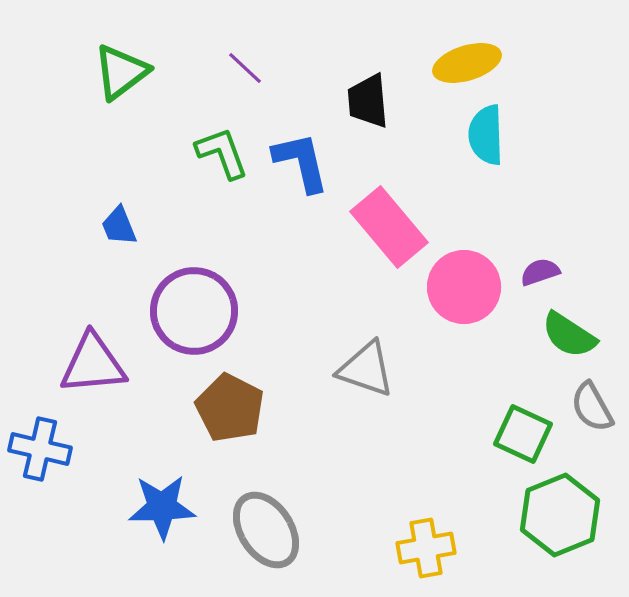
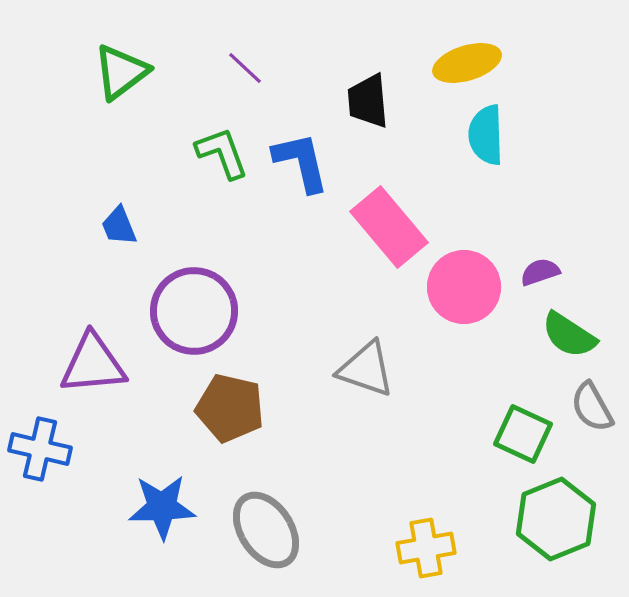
brown pentagon: rotated 14 degrees counterclockwise
green hexagon: moved 4 px left, 4 px down
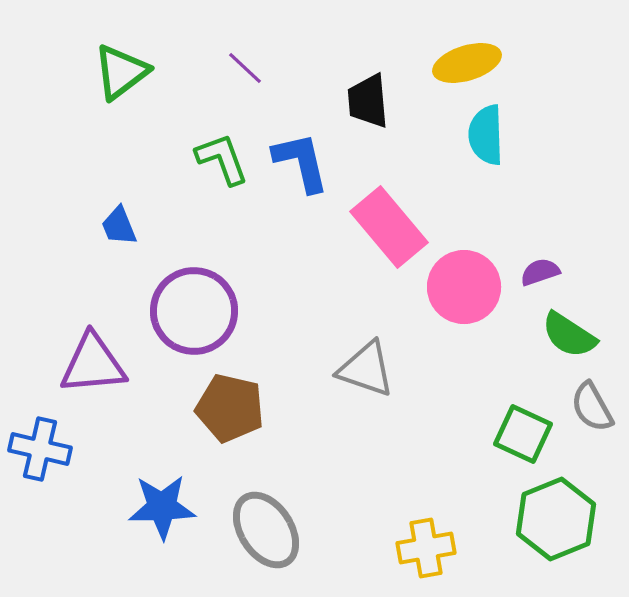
green L-shape: moved 6 px down
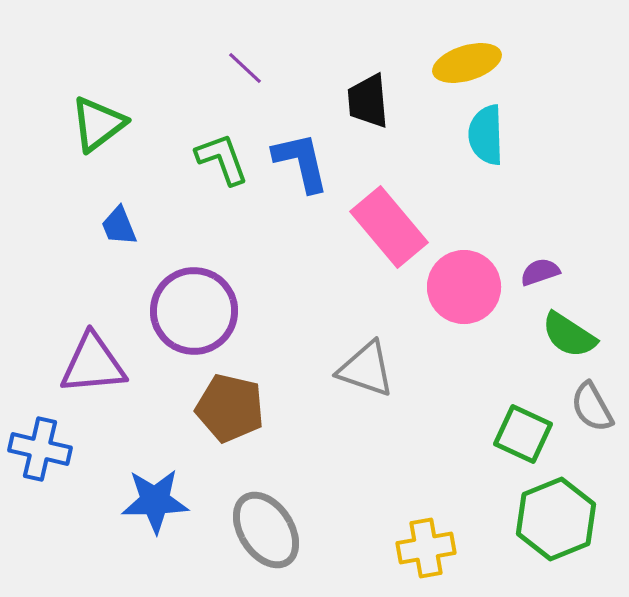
green triangle: moved 23 px left, 52 px down
blue star: moved 7 px left, 6 px up
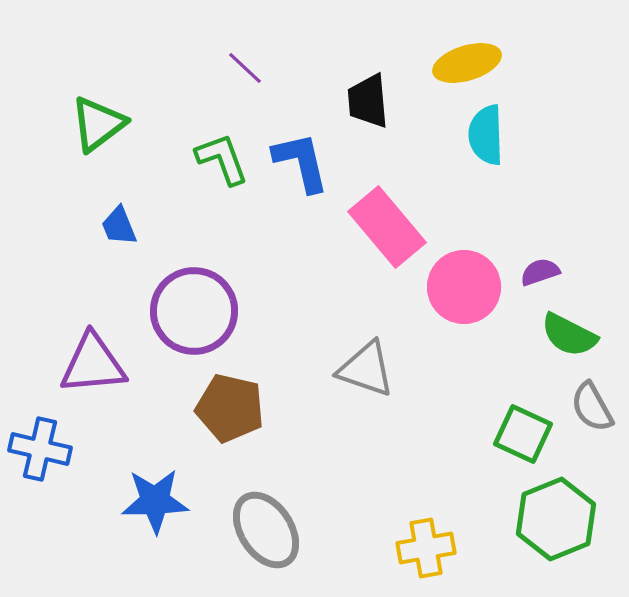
pink rectangle: moved 2 px left
green semicircle: rotated 6 degrees counterclockwise
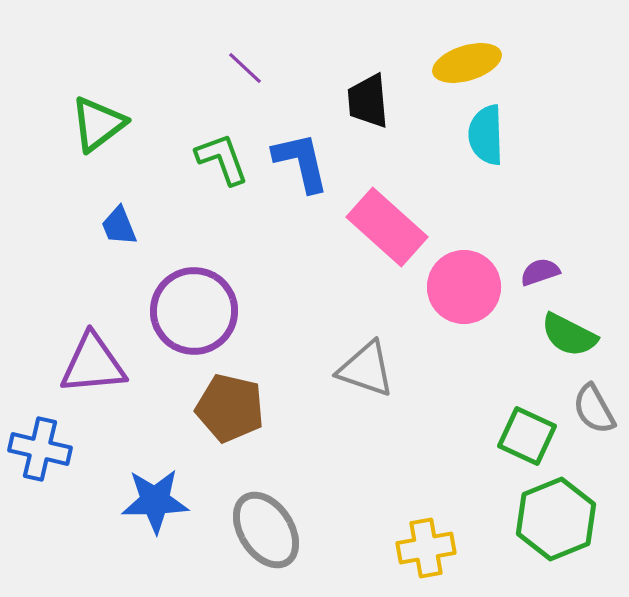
pink rectangle: rotated 8 degrees counterclockwise
gray semicircle: moved 2 px right, 2 px down
green square: moved 4 px right, 2 px down
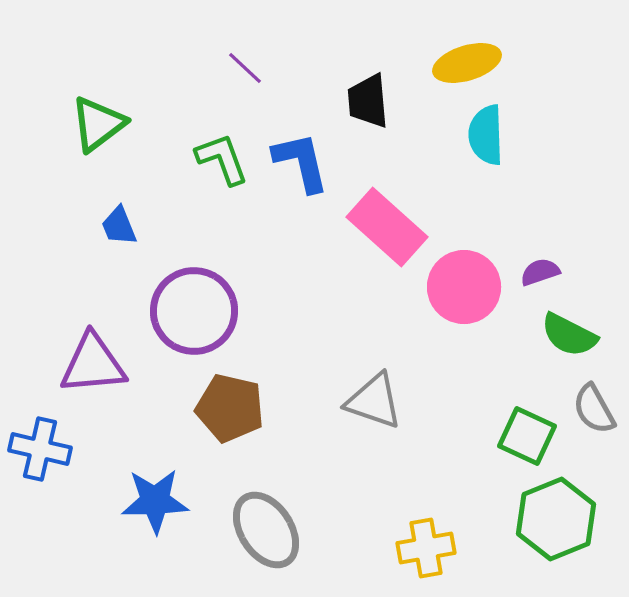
gray triangle: moved 8 px right, 32 px down
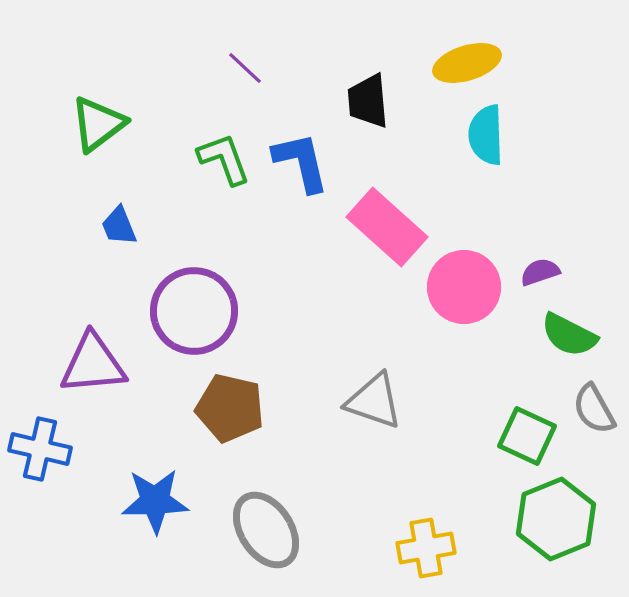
green L-shape: moved 2 px right
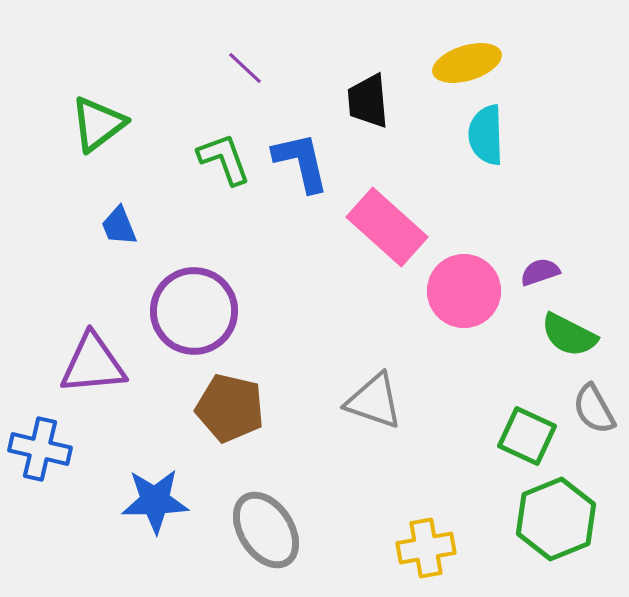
pink circle: moved 4 px down
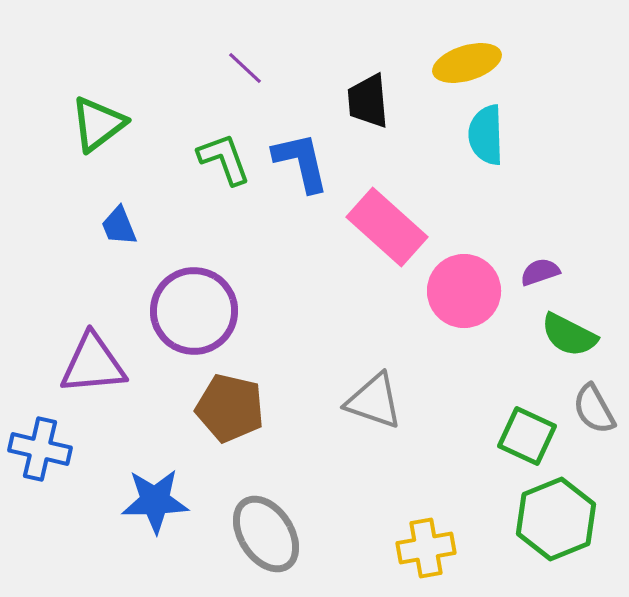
gray ellipse: moved 4 px down
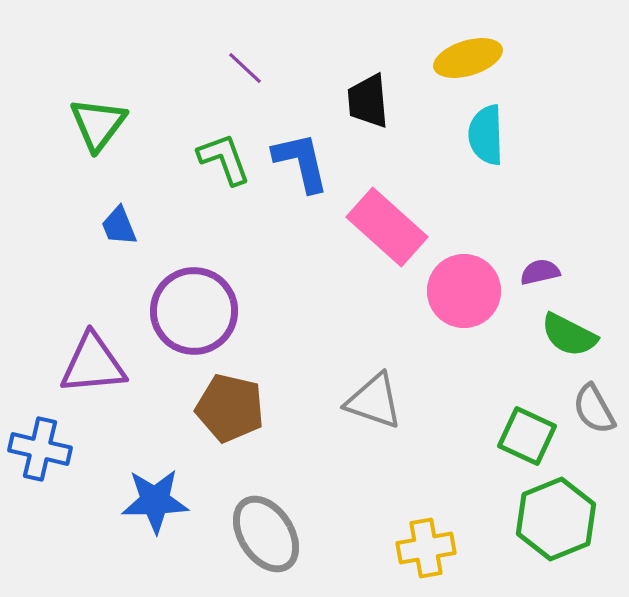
yellow ellipse: moved 1 px right, 5 px up
green triangle: rotated 16 degrees counterclockwise
purple semicircle: rotated 6 degrees clockwise
